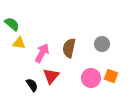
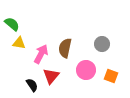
brown semicircle: moved 4 px left
pink arrow: moved 1 px left, 1 px down
pink circle: moved 5 px left, 8 px up
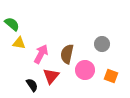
brown semicircle: moved 2 px right, 6 px down
pink circle: moved 1 px left
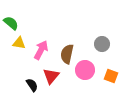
green semicircle: moved 1 px left, 1 px up
pink arrow: moved 4 px up
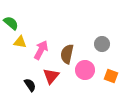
yellow triangle: moved 1 px right, 1 px up
black semicircle: moved 2 px left
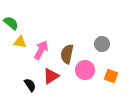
red triangle: rotated 18 degrees clockwise
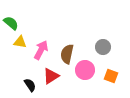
gray circle: moved 1 px right, 3 px down
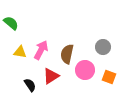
yellow triangle: moved 10 px down
orange square: moved 2 px left, 1 px down
